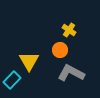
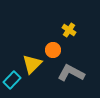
orange circle: moved 7 px left
yellow triangle: moved 3 px right, 3 px down; rotated 15 degrees clockwise
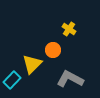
yellow cross: moved 1 px up
gray L-shape: moved 1 px left, 6 px down
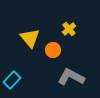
yellow cross: rotated 16 degrees clockwise
yellow triangle: moved 2 px left, 26 px up; rotated 25 degrees counterclockwise
gray L-shape: moved 1 px right, 2 px up
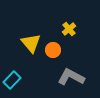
yellow triangle: moved 1 px right, 5 px down
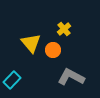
yellow cross: moved 5 px left
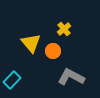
orange circle: moved 1 px down
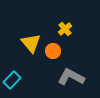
yellow cross: moved 1 px right
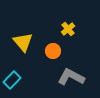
yellow cross: moved 3 px right
yellow triangle: moved 8 px left, 1 px up
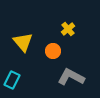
cyan rectangle: rotated 18 degrees counterclockwise
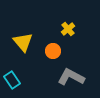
cyan rectangle: rotated 60 degrees counterclockwise
